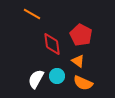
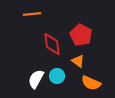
orange line: rotated 36 degrees counterclockwise
orange semicircle: moved 8 px right
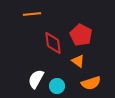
red diamond: moved 1 px right, 1 px up
cyan circle: moved 10 px down
orange semicircle: rotated 42 degrees counterclockwise
